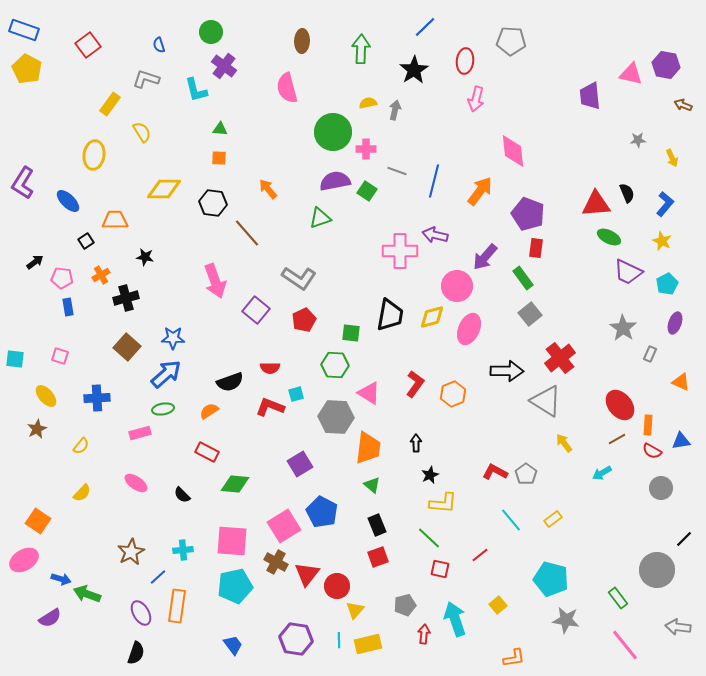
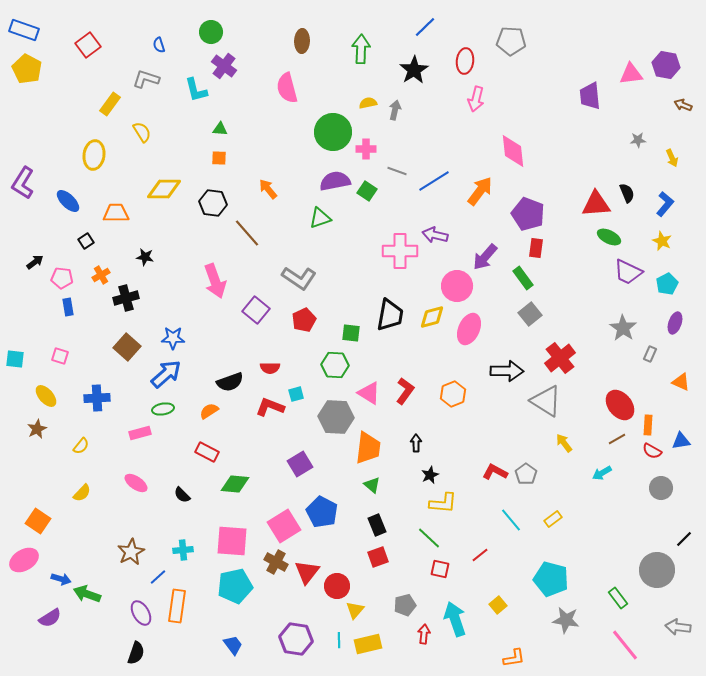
pink triangle at (631, 74): rotated 20 degrees counterclockwise
blue line at (434, 181): rotated 44 degrees clockwise
orange trapezoid at (115, 220): moved 1 px right, 7 px up
red L-shape at (415, 384): moved 10 px left, 7 px down
red triangle at (307, 574): moved 2 px up
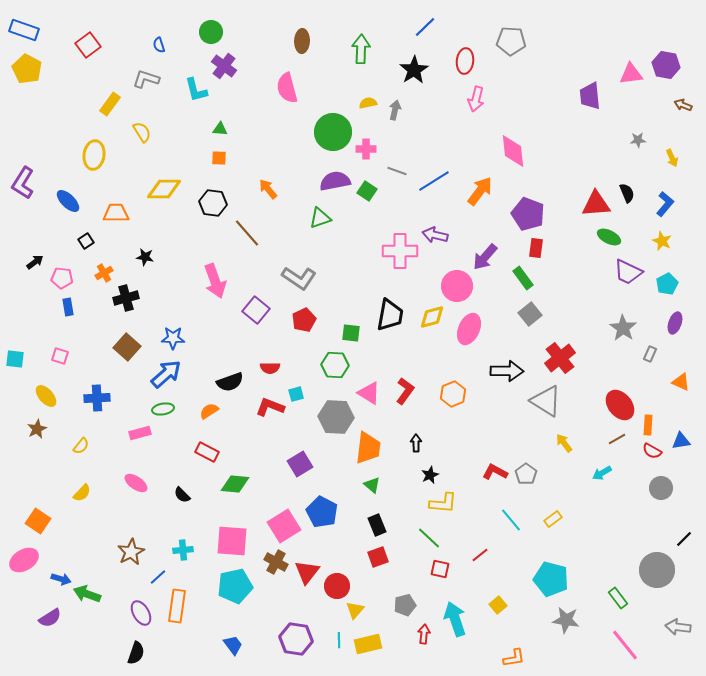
orange cross at (101, 275): moved 3 px right, 2 px up
